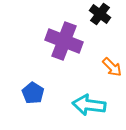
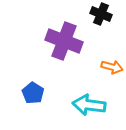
black cross: moved 1 px right; rotated 15 degrees counterclockwise
orange arrow: rotated 30 degrees counterclockwise
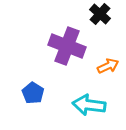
black cross: moved 1 px left; rotated 20 degrees clockwise
purple cross: moved 3 px right, 5 px down
orange arrow: moved 4 px left, 1 px up; rotated 40 degrees counterclockwise
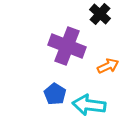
blue pentagon: moved 22 px right, 1 px down
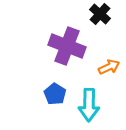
orange arrow: moved 1 px right, 1 px down
cyan arrow: rotated 96 degrees counterclockwise
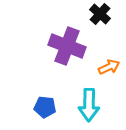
blue pentagon: moved 10 px left, 13 px down; rotated 25 degrees counterclockwise
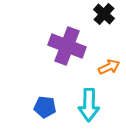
black cross: moved 4 px right
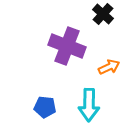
black cross: moved 1 px left
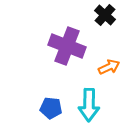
black cross: moved 2 px right, 1 px down
blue pentagon: moved 6 px right, 1 px down
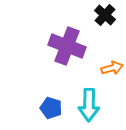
orange arrow: moved 3 px right, 1 px down; rotated 10 degrees clockwise
blue pentagon: rotated 10 degrees clockwise
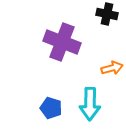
black cross: moved 2 px right, 1 px up; rotated 30 degrees counterclockwise
purple cross: moved 5 px left, 4 px up
cyan arrow: moved 1 px right, 1 px up
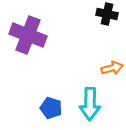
purple cross: moved 34 px left, 7 px up
